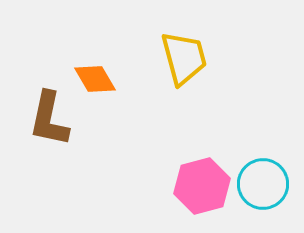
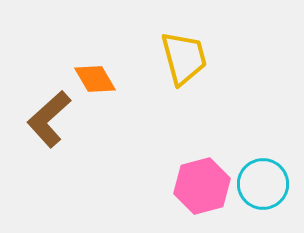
brown L-shape: rotated 36 degrees clockwise
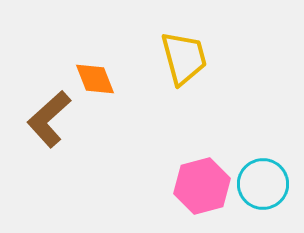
orange diamond: rotated 9 degrees clockwise
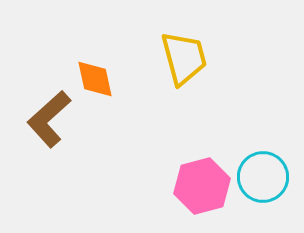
orange diamond: rotated 9 degrees clockwise
cyan circle: moved 7 px up
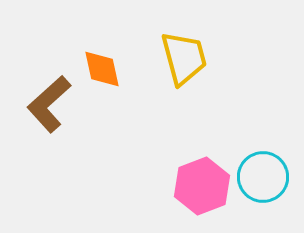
orange diamond: moved 7 px right, 10 px up
brown L-shape: moved 15 px up
pink hexagon: rotated 6 degrees counterclockwise
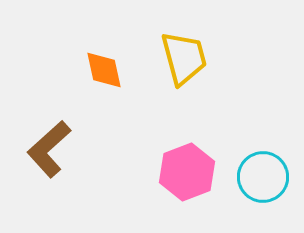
orange diamond: moved 2 px right, 1 px down
brown L-shape: moved 45 px down
pink hexagon: moved 15 px left, 14 px up
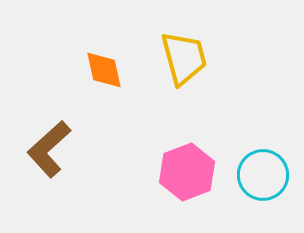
cyan circle: moved 2 px up
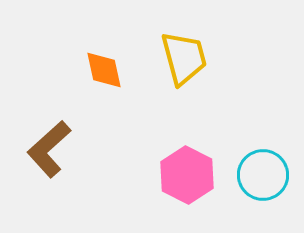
pink hexagon: moved 3 px down; rotated 12 degrees counterclockwise
